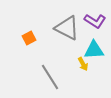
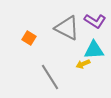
orange square: rotated 32 degrees counterclockwise
yellow arrow: rotated 96 degrees clockwise
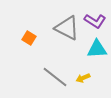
cyan triangle: moved 3 px right, 1 px up
yellow arrow: moved 14 px down
gray line: moved 5 px right; rotated 20 degrees counterclockwise
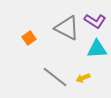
orange square: rotated 24 degrees clockwise
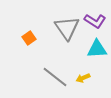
gray triangle: rotated 28 degrees clockwise
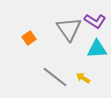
gray triangle: moved 2 px right, 1 px down
yellow arrow: rotated 56 degrees clockwise
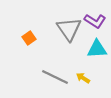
gray line: rotated 12 degrees counterclockwise
